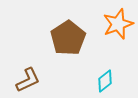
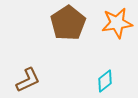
orange star: moved 1 px left, 1 px up; rotated 12 degrees clockwise
brown pentagon: moved 15 px up
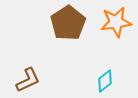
orange star: moved 1 px left, 1 px up
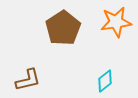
brown pentagon: moved 5 px left, 5 px down
brown L-shape: rotated 12 degrees clockwise
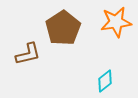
brown L-shape: moved 26 px up
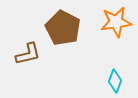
brown pentagon: rotated 12 degrees counterclockwise
cyan diamond: moved 10 px right; rotated 30 degrees counterclockwise
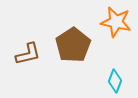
orange star: rotated 20 degrees clockwise
brown pentagon: moved 10 px right, 17 px down; rotated 12 degrees clockwise
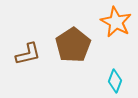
orange star: rotated 16 degrees clockwise
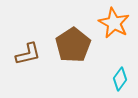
orange star: moved 2 px left, 1 px down
cyan diamond: moved 5 px right, 2 px up; rotated 15 degrees clockwise
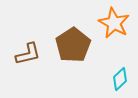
cyan diamond: rotated 10 degrees clockwise
